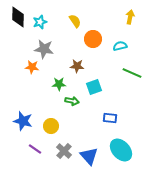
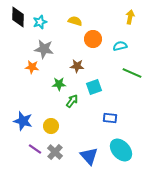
yellow semicircle: rotated 40 degrees counterclockwise
green arrow: rotated 64 degrees counterclockwise
gray cross: moved 9 px left, 1 px down
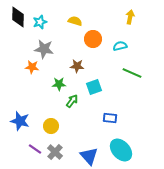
blue star: moved 3 px left
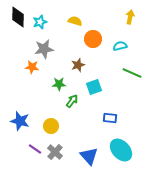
gray star: rotated 18 degrees counterclockwise
brown star: moved 1 px right, 1 px up; rotated 24 degrees counterclockwise
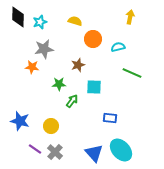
cyan semicircle: moved 2 px left, 1 px down
cyan square: rotated 21 degrees clockwise
blue triangle: moved 5 px right, 3 px up
